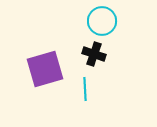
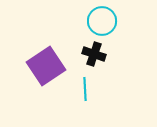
purple square: moved 1 px right, 3 px up; rotated 18 degrees counterclockwise
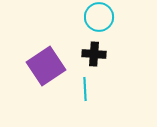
cyan circle: moved 3 px left, 4 px up
black cross: rotated 15 degrees counterclockwise
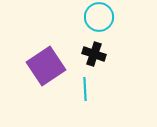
black cross: rotated 15 degrees clockwise
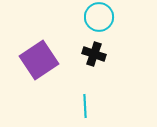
purple square: moved 7 px left, 6 px up
cyan line: moved 17 px down
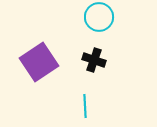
black cross: moved 6 px down
purple square: moved 2 px down
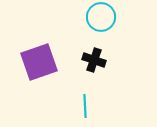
cyan circle: moved 2 px right
purple square: rotated 15 degrees clockwise
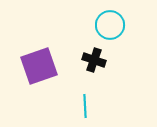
cyan circle: moved 9 px right, 8 px down
purple square: moved 4 px down
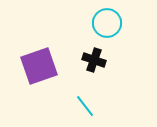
cyan circle: moved 3 px left, 2 px up
cyan line: rotated 35 degrees counterclockwise
